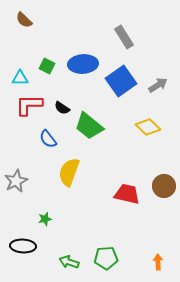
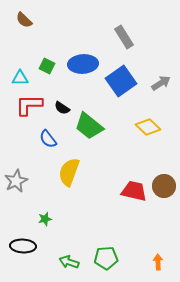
gray arrow: moved 3 px right, 2 px up
red trapezoid: moved 7 px right, 3 px up
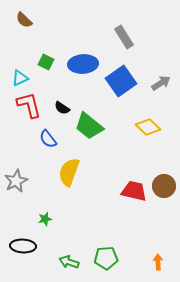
green square: moved 1 px left, 4 px up
cyan triangle: rotated 24 degrees counterclockwise
red L-shape: rotated 76 degrees clockwise
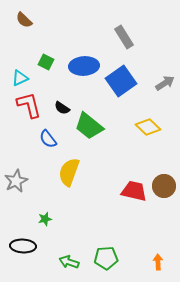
blue ellipse: moved 1 px right, 2 px down
gray arrow: moved 4 px right
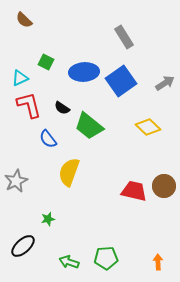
blue ellipse: moved 6 px down
green star: moved 3 px right
black ellipse: rotated 45 degrees counterclockwise
